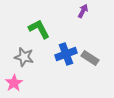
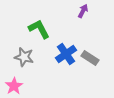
blue cross: rotated 15 degrees counterclockwise
pink star: moved 3 px down
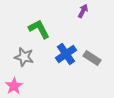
gray rectangle: moved 2 px right
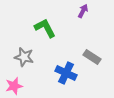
green L-shape: moved 6 px right, 1 px up
blue cross: moved 19 px down; rotated 30 degrees counterclockwise
gray rectangle: moved 1 px up
pink star: rotated 18 degrees clockwise
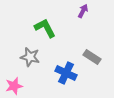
gray star: moved 6 px right
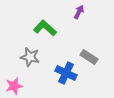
purple arrow: moved 4 px left, 1 px down
green L-shape: rotated 20 degrees counterclockwise
gray rectangle: moved 3 px left
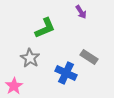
purple arrow: moved 2 px right; rotated 120 degrees clockwise
green L-shape: rotated 115 degrees clockwise
gray star: moved 1 px down; rotated 18 degrees clockwise
pink star: rotated 18 degrees counterclockwise
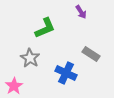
gray rectangle: moved 2 px right, 3 px up
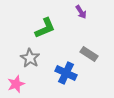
gray rectangle: moved 2 px left
pink star: moved 2 px right, 2 px up; rotated 12 degrees clockwise
